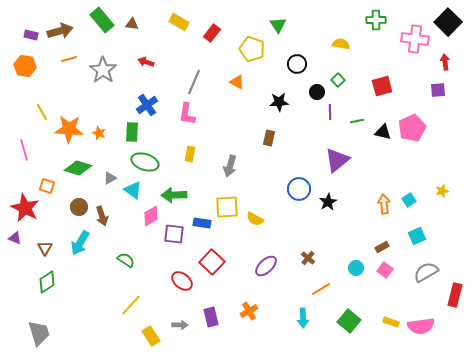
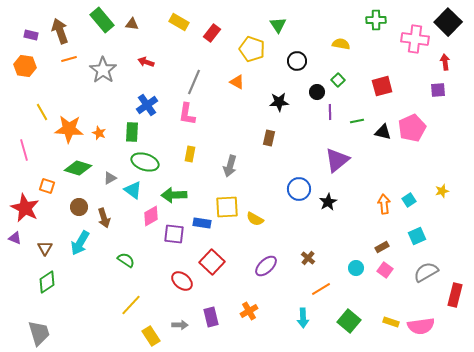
brown arrow at (60, 31): rotated 95 degrees counterclockwise
black circle at (297, 64): moved 3 px up
brown arrow at (102, 216): moved 2 px right, 2 px down
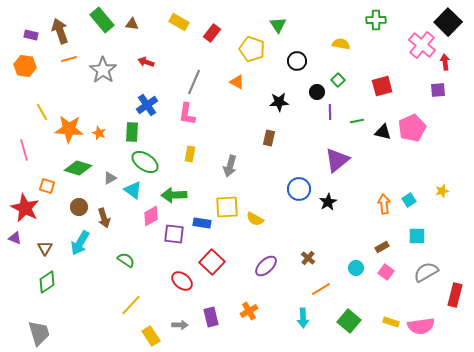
pink cross at (415, 39): moved 7 px right, 6 px down; rotated 32 degrees clockwise
green ellipse at (145, 162): rotated 16 degrees clockwise
cyan square at (417, 236): rotated 24 degrees clockwise
pink square at (385, 270): moved 1 px right, 2 px down
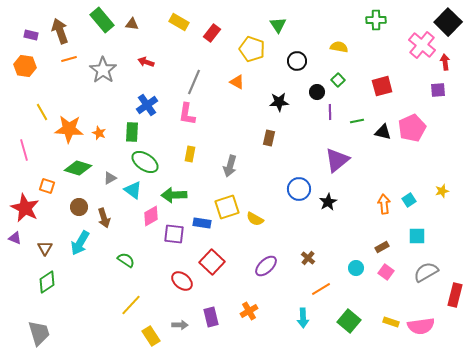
yellow semicircle at (341, 44): moved 2 px left, 3 px down
yellow square at (227, 207): rotated 15 degrees counterclockwise
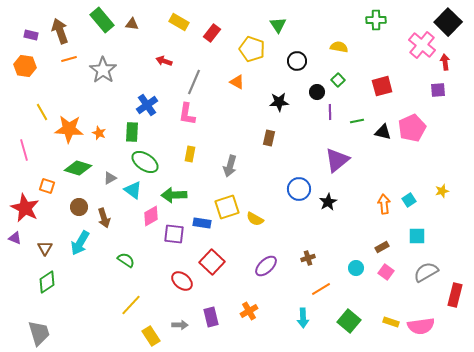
red arrow at (146, 62): moved 18 px right, 1 px up
brown cross at (308, 258): rotated 32 degrees clockwise
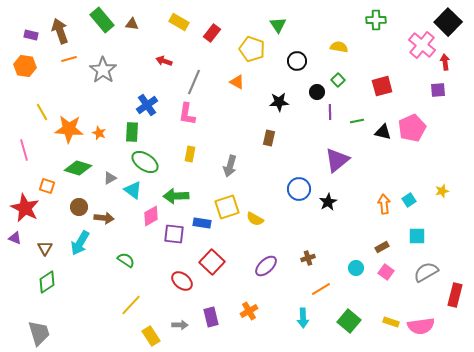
green arrow at (174, 195): moved 2 px right, 1 px down
brown arrow at (104, 218): rotated 66 degrees counterclockwise
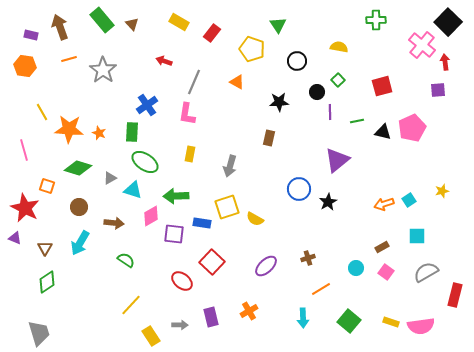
brown triangle at (132, 24): rotated 40 degrees clockwise
brown arrow at (60, 31): moved 4 px up
cyan triangle at (133, 190): rotated 18 degrees counterclockwise
orange arrow at (384, 204): rotated 102 degrees counterclockwise
brown arrow at (104, 218): moved 10 px right, 5 px down
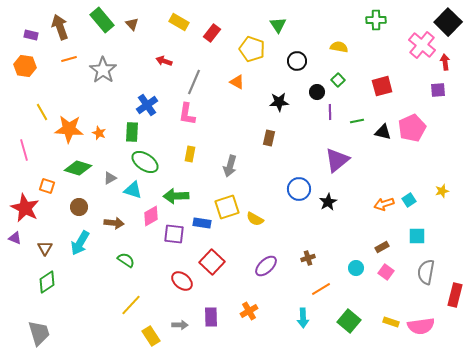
gray semicircle at (426, 272): rotated 50 degrees counterclockwise
purple rectangle at (211, 317): rotated 12 degrees clockwise
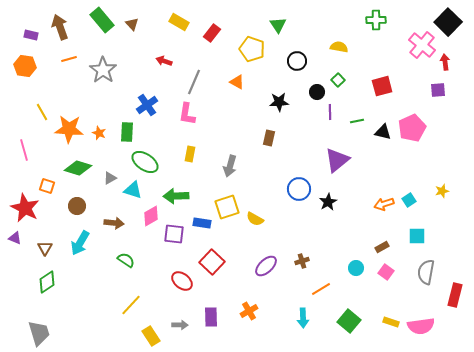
green rectangle at (132, 132): moved 5 px left
brown circle at (79, 207): moved 2 px left, 1 px up
brown cross at (308, 258): moved 6 px left, 3 px down
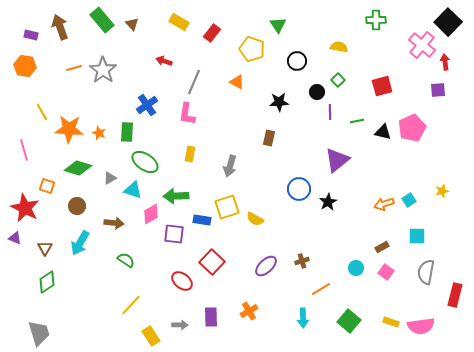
orange line at (69, 59): moved 5 px right, 9 px down
pink diamond at (151, 216): moved 2 px up
blue rectangle at (202, 223): moved 3 px up
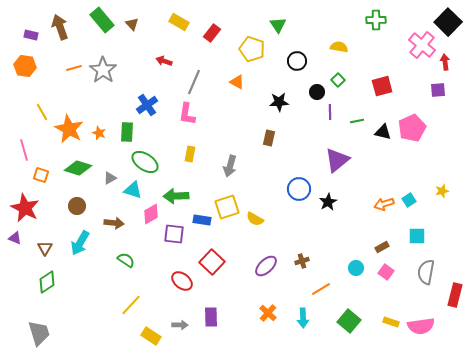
orange star at (69, 129): rotated 24 degrees clockwise
orange square at (47, 186): moved 6 px left, 11 px up
orange cross at (249, 311): moved 19 px right, 2 px down; rotated 18 degrees counterclockwise
yellow rectangle at (151, 336): rotated 24 degrees counterclockwise
